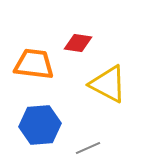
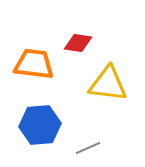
yellow triangle: rotated 21 degrees counterclockwise
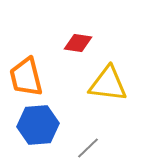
orange trapezoid: moved 8 px left, 13 px down; rotated 111 degrees counterclockwise
blue hexagon: moved 2 px left
gray line: rotated 20 degrees counterclockwise
